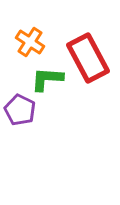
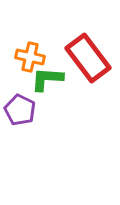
orange cross: moved 15 px down; rotated 20 degrees counterclockwise
red rectangle: rotated 9 degrees counterclockwise
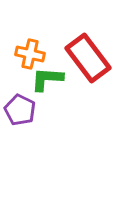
orange cross: moved 3 px up
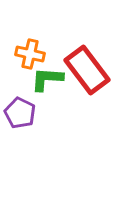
red rectangle: moved 1 px left, 12 px down
purple pentagon: moved 3 px down
